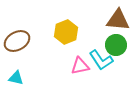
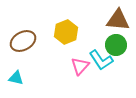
brown ellipse: moved 6 px right
pink triangle: rotated 36 degrees counterclockwise
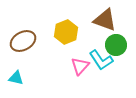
brown triangle: moved 13 px left; rotated 15 degrees clockwise
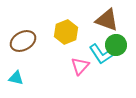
brown triangle: moved 2 px right
cyan L-shape: moved 6 px up
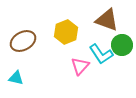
green circle: moved 6 px right
